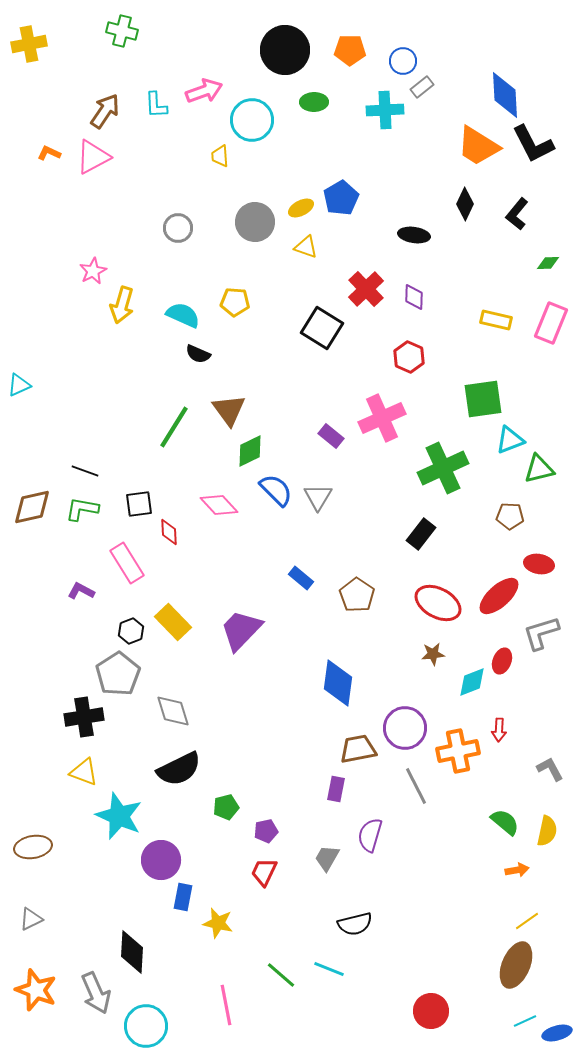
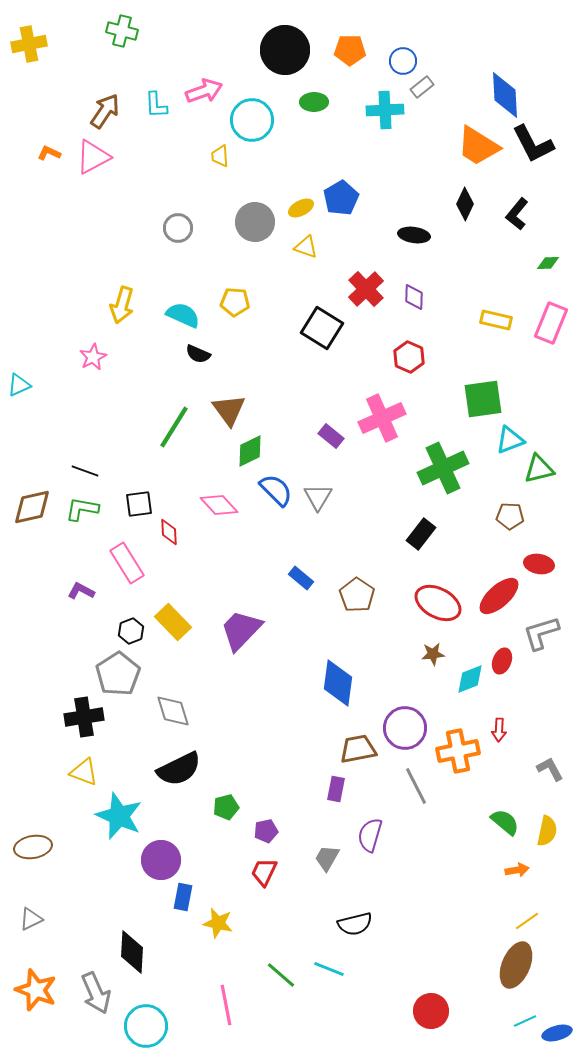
pink star at (93, 271): moved 86 px down
cyan diamond at (472, 682): moved 2 px left, 3 px up
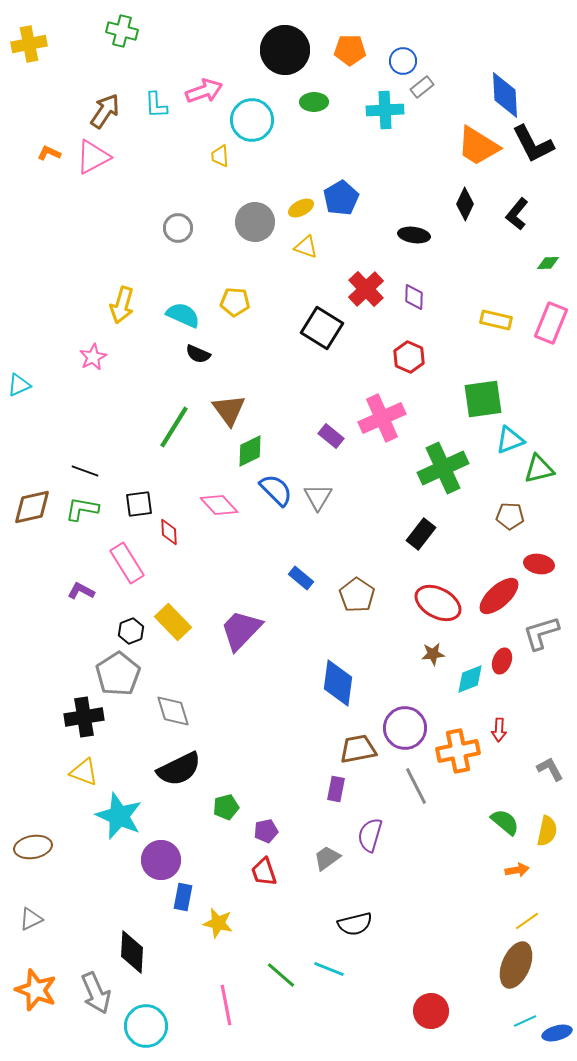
gray trapezoid at (327, 858): rotated 24 degrees clockwise
red trapezoid at (264, 872): rotated 44 degrees counterclockwise
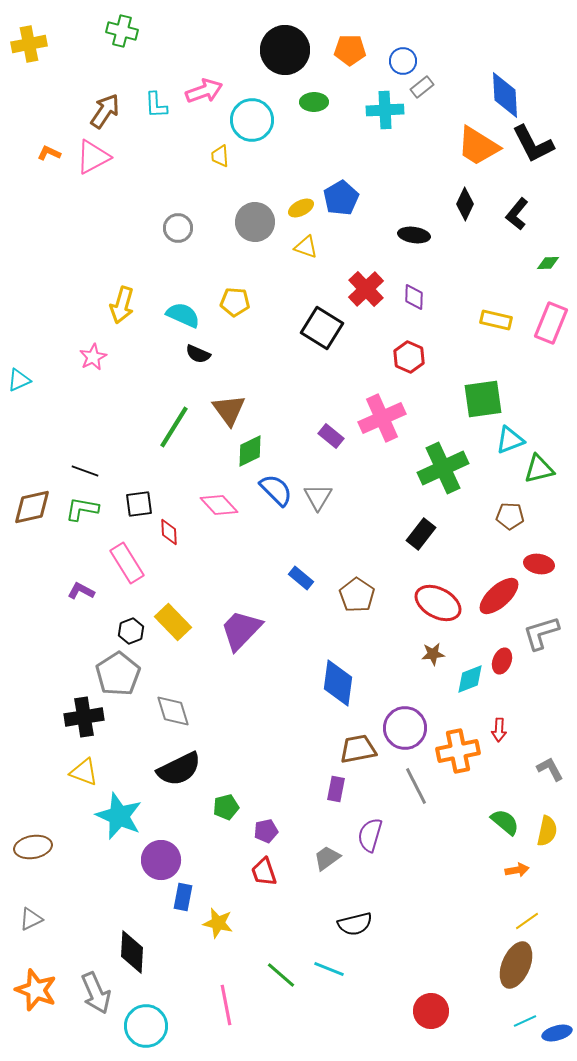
cyan triangle at (19, 385): moved 5 px up
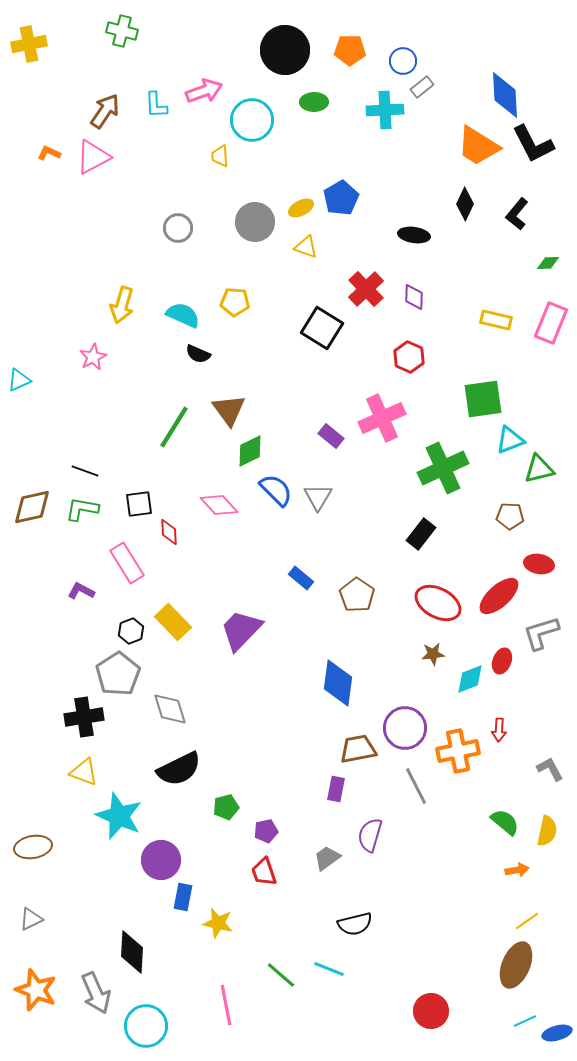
gray diamond at (173, 711): moved 3 px left, 2 px up
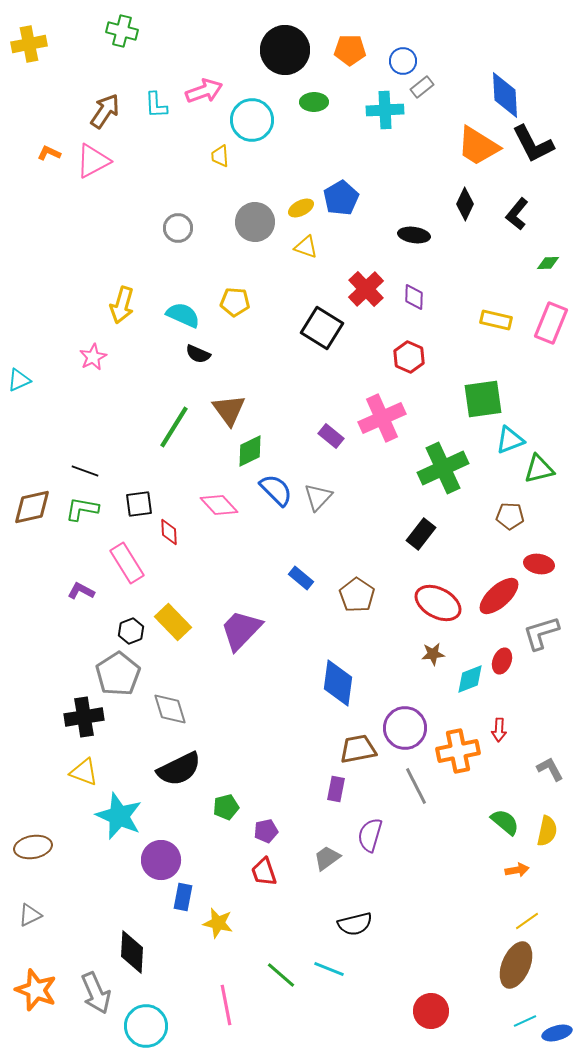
pink triangle at (93, 157): moved 4 px down
gray triangle at (318, 497): rotated 12 degrees clockwise
gray triangle at (31, 919): moved 1 px left, 4 px up
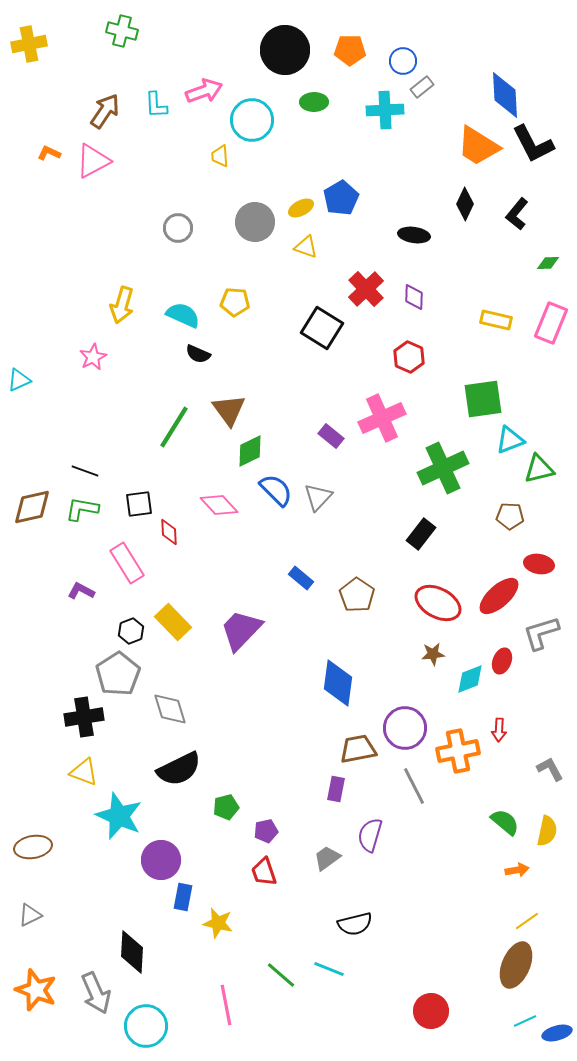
gray line at (416, 786): moved 2 px left
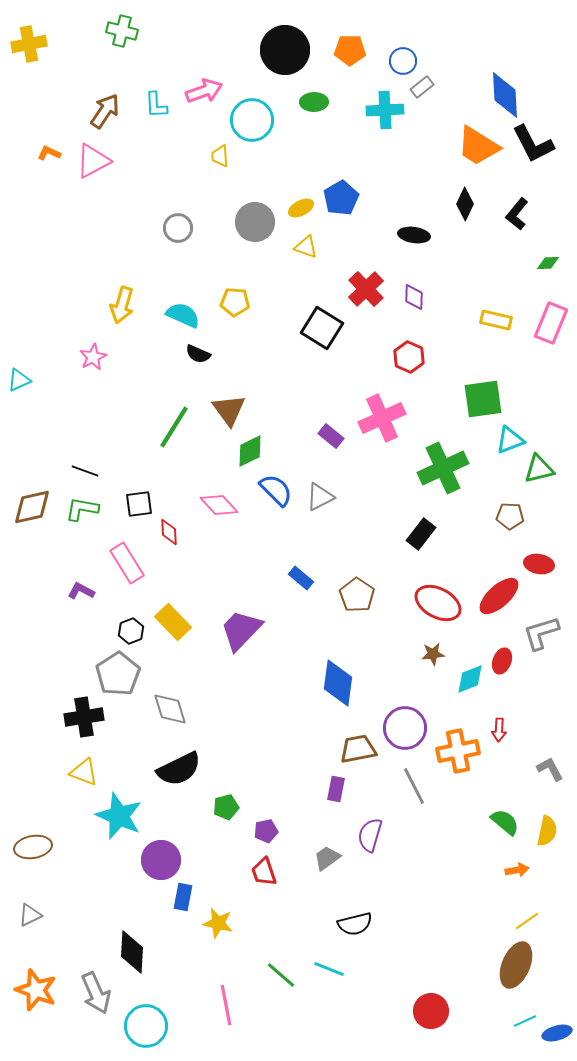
gray triangle at (318, 497): moved 2 px right; rotated 20 degrees clockwise
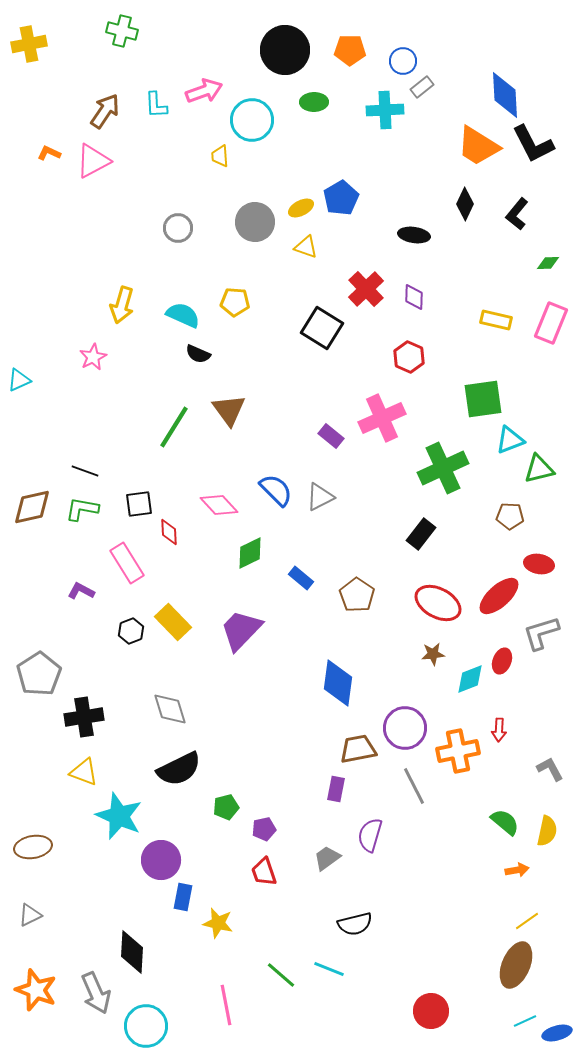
green diamond at (250, 451): moved 102 px down
gray pentagon at (118, 674): moved 79 px left
purple pentagon at (266, 831): moved 2 px left, 2 px up
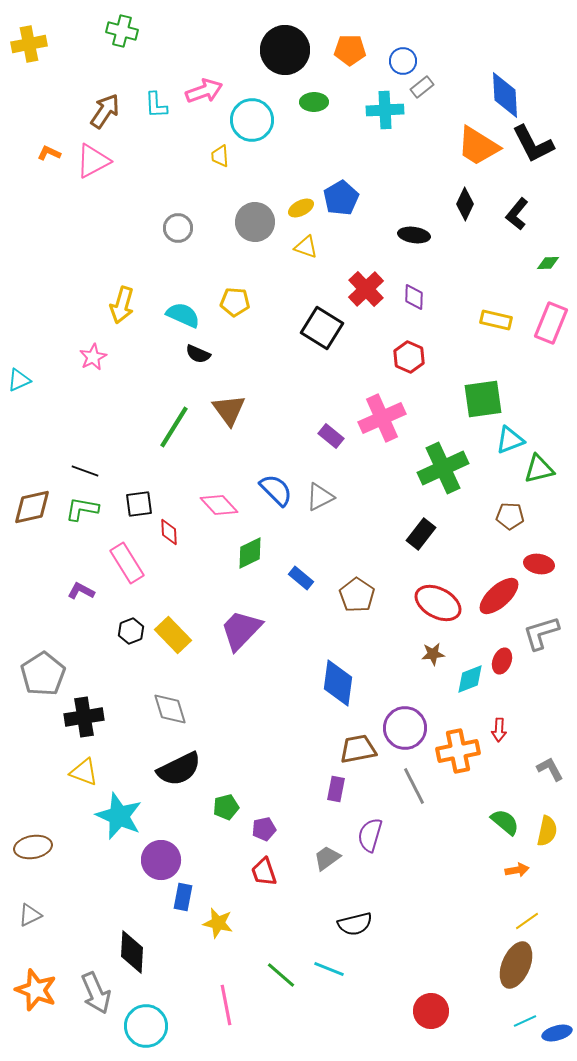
yellow rectangle at (173, 622): moved 13 px down
gray pentagon at (39, 674): moved 4 px right
